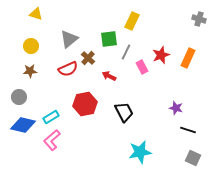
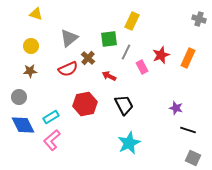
gray triangle: moved 1 px up
black trapezoid: moved 7 px up
blue diamond: rotated 50 degrees clockwise
cyan star: moved 11 px left, 9 px up; rotated 15 degrees counterclockwise
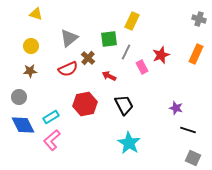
orange rectangle: moved 8 px right, 4 px up
cyan star: rotated 15 degrees counterclockwise
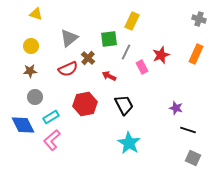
gray circle: moved 16 px right
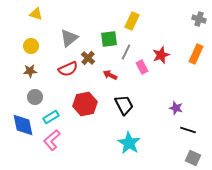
red arrow: moved 1 px right, 1 px up
blue diamond: rotated 15 degrees clockwise
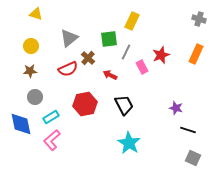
blue diamond: moved 2 px left, 1 px up
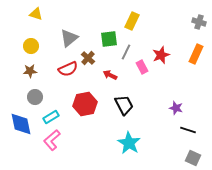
gray cross: moved 3 px down
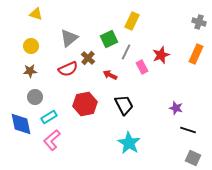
green square: rotated 18 degrees counterclockwise
cyan rectangle: moved 2 px left
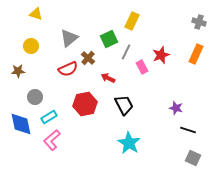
brown star: moved 12 px left
red arrow: moved 2 px left, 3 px down
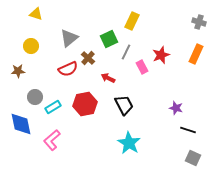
cyan rectangle: moved 4 px right, 10 px up
